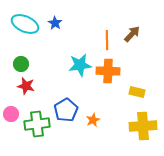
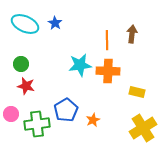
brown arrow: rotated 36 degrees counterclockwise
yellow cross: moved 2 px down; rotated 28 degrees counterclockwise
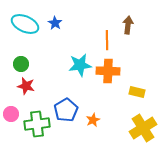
brown arrow: moved 4 px left, 9 px up
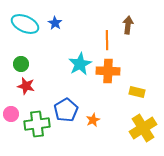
cyan star: moved 1 px up; rotated 20 degrees counterclockwise
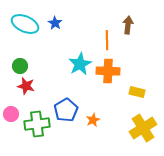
green circle: moved 1 px left, 2 px down
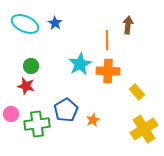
green circle: moved 11 px right
yellow rectangle: rotated 35 degrees clockwise
yellow cross: moved 1 px right, 1 px down
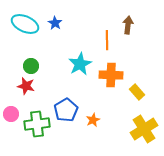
orange cross: moved 3 px right, 4 px down
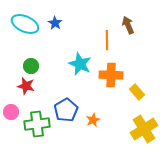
brown arrow: rotated 30 degrees counterclockwise
cyan star: rotated 20 degrees counterclockwise
pink circle: moved 2 px up
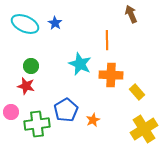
brown arrow: moved 3 px right, 11 px up
